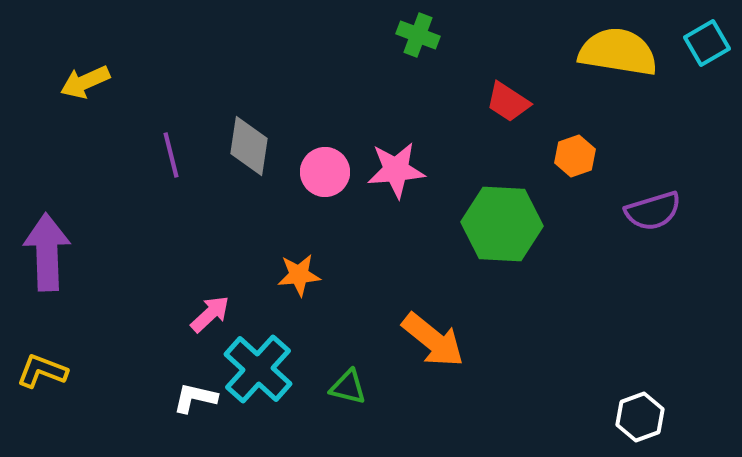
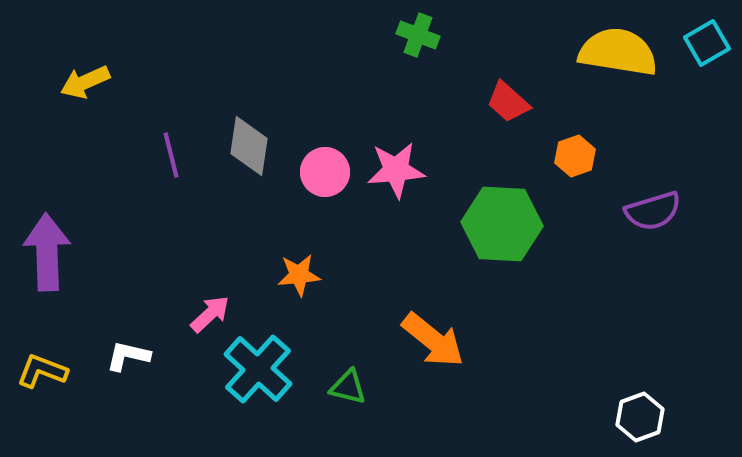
red trapezoid: rotated 9 degrees clockwise
white L-shape: moved 67 px left, 42 px up
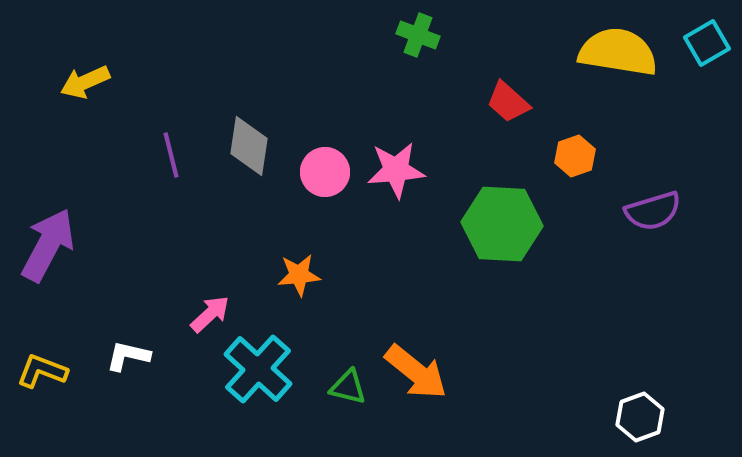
purple arrow: moved 1 px right, 7 px up; rotated 30 degrees clockwise
orange arrow: moved 17 px left, 32 px down
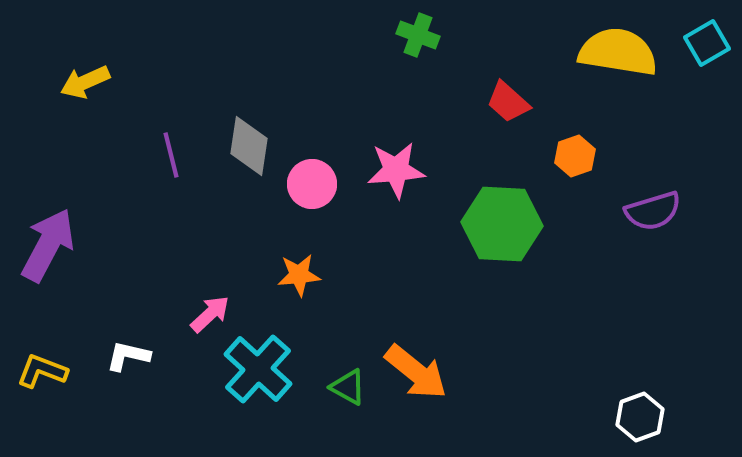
pink circle: moved 13 px left, 12 px down
green triangle: rotated 15 degrees clockwise
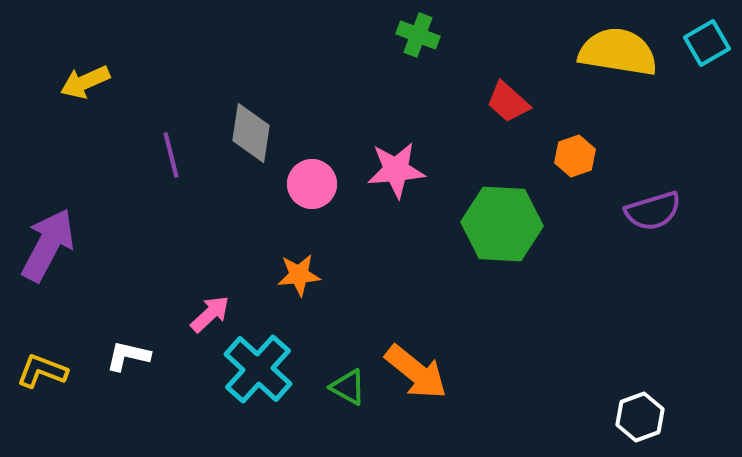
gray diamond: moved 2 px right, 13 px up
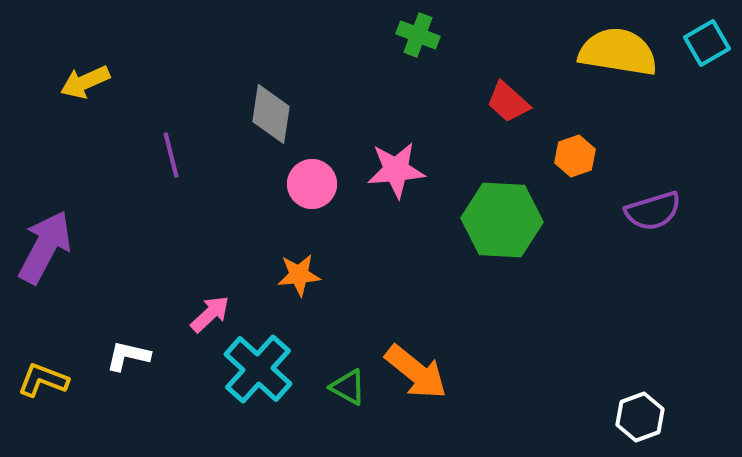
gray diamond: moved 20 px right, 19 px up
green hexagon: moved 4 px up
purple arrow: moved 3 px left, 2 px down
yellow L-shape: moved 1 px right, 9 px down
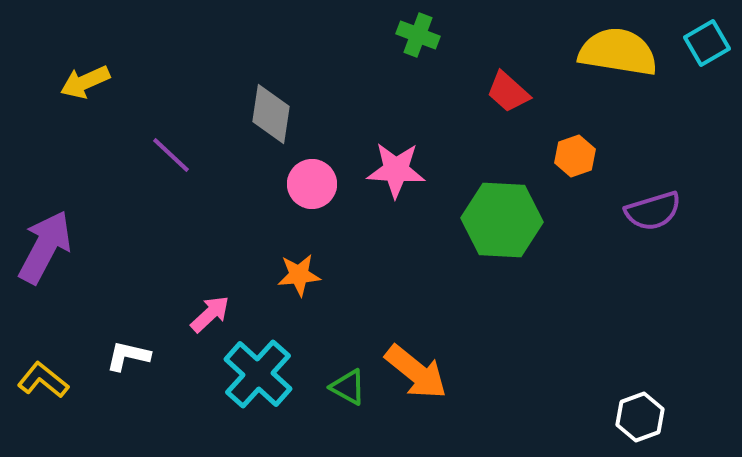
red trapezoid: moved 10 px up
purple line: rotated 33 degrees counterclockwise
pink star: rotated 8 degrees clockwise
cyan cross: moved 5 px down
yellow L-shape: rotated 18 degrees clockwise
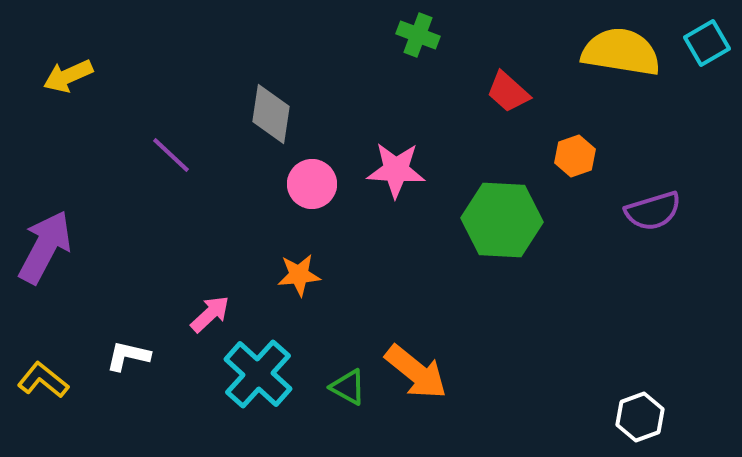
yellow semicircle: moved 3 px right
yellow arrow: moved 17 px left, 6 px up
